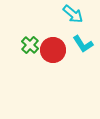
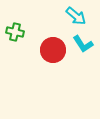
cyan arrow: moved 3 px right, 2 px down
green cross: moved 15 px left, 13 px up; rotated 30 degrees counterclockwise
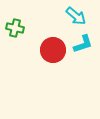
green cross: moved 4 px up
cyan L-shape: rotated 75 degrees counterclockwise
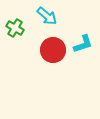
cyan arrow: moved 29 px left
green cross: rotated 18 degrees clockwise
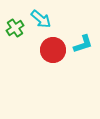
cyan arrow: moved 6 px left, 3 px down
green cross: rotated 24 degrees clockwise
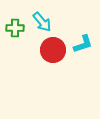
cyan arrow: moved 1 px right, 3 px down; rotated 10 degrees clockwise
green cross: rotated 36 degrees clockwise
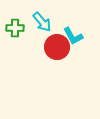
cyan L-shape: moved 10 px left, 8 px up; rotated 80 degrees clockwise
red circle: moved 4 px right, 3 px up
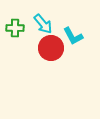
cyan arrow: moved 1 px right, 2 px down
red circle: moved 6 px left, 1 px down
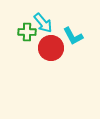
cyan arrow: moved 1 px up
green cross: moved 12 px right, 4 px down
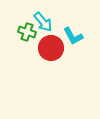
cyan arrow: moved 1 px up
green cross: rotated 18 degrees clockwise
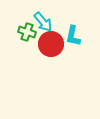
cyan L-shape: rotated 40 degrees clockwise
red circle: moved 4 px up
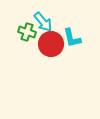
cyan L-shape: moved 1 px left, 2 px down; rotated 25 degrees counterclockwise
